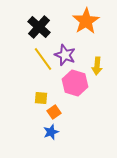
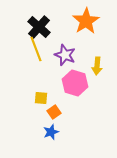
yellow line: moved 7 px left, 10 px up; rotated 15 degrees clockwise
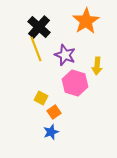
yellow square: rotated 24 degrees clockwise
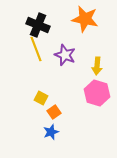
orange star: moved 1 px left, 2 px up; rotated 28 degrees counterclockwise
black cross: moved 1 px left, 2 px up; rotated 20 degrees counterclockwise
pink hexagon: moved 22 px right, 10 px down
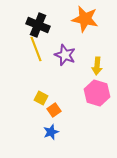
orange square: moved 2 px up
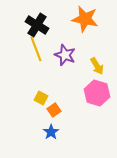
black cross: moved 1 px left; rotated 10 degrees clockwise
yellow arrow: rotated 36 degrees counterclockwise
blue star: rotated 14 degrees counterclockwise
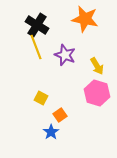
yellow line: moved 2 px up
orange square: moved 6 px right, 5 px down
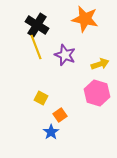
yellow arrow: moved 3 px right, 2 px up; rotated 78 degrees counterclockwise
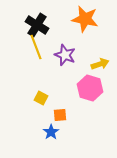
pink hexagon: moved 7 px left, 5 px up
orange square: rotated 32 degrees clockwise
